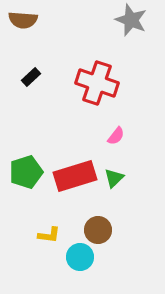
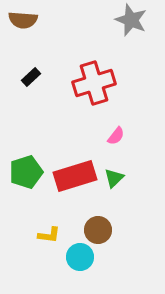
red cross: moved 3 px left; rotated 36 degrees counterclockwise
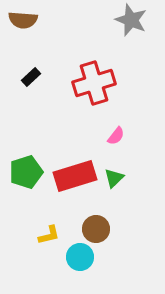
brown circle: moved 2 px left, 1 px up
yellow L-shape: rotated 20 degrees counterclockwise
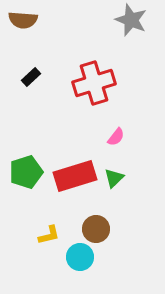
pink semicircle: moved 1 px down
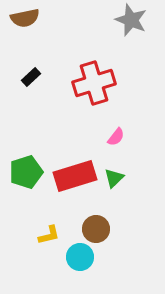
brown semicircle: moved 2 px right, 2 px up; rotated 16 degrees counterclockwise
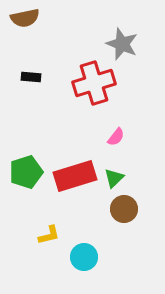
gray star: moved 9 px left, 24 px down
black rectangle: rotated 48 degrees clockwise
brown circle: moved 28 px right, 20 px up
cyan circle: moved 4 px right
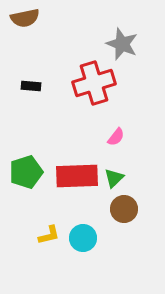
black rectangle: moved 9 px down
red rectangle: moved 2 px right; rotated 15 degrees clockwise
cyan circle: moved 1 px left, 19 px up
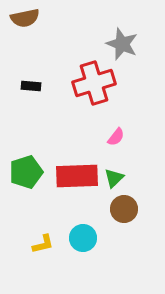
yellow L-shape: moved 6 px left, 9 px down
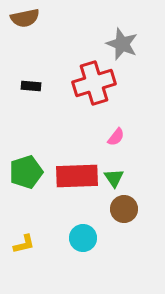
green triangle: rotated 20 degrees counterclockwise
yellow L-shape: moved 19 px left
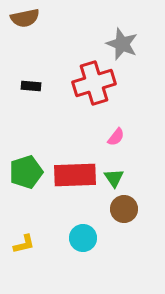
red rectangle: moved 2 px left, 1 px up
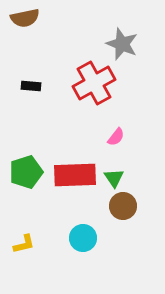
red cross: rotated 12 degrees counterclockwise
brown circle: moved 1 px left, 3 px up
